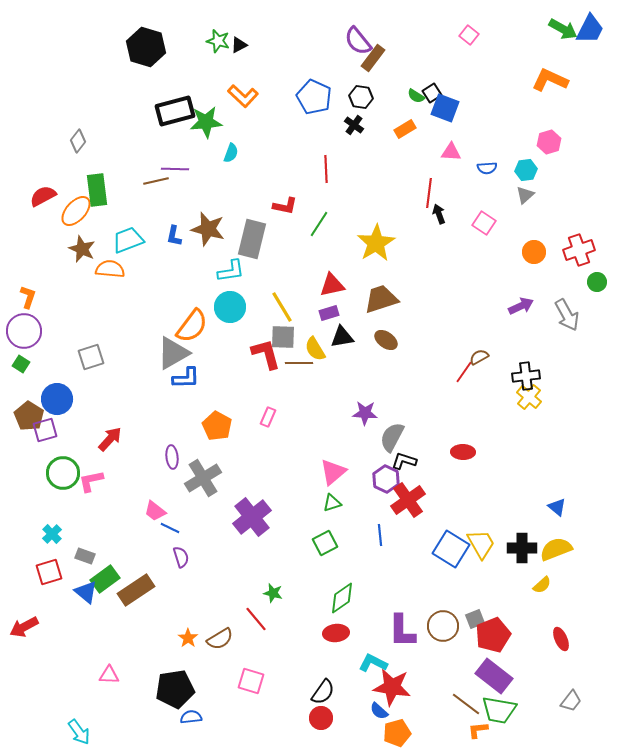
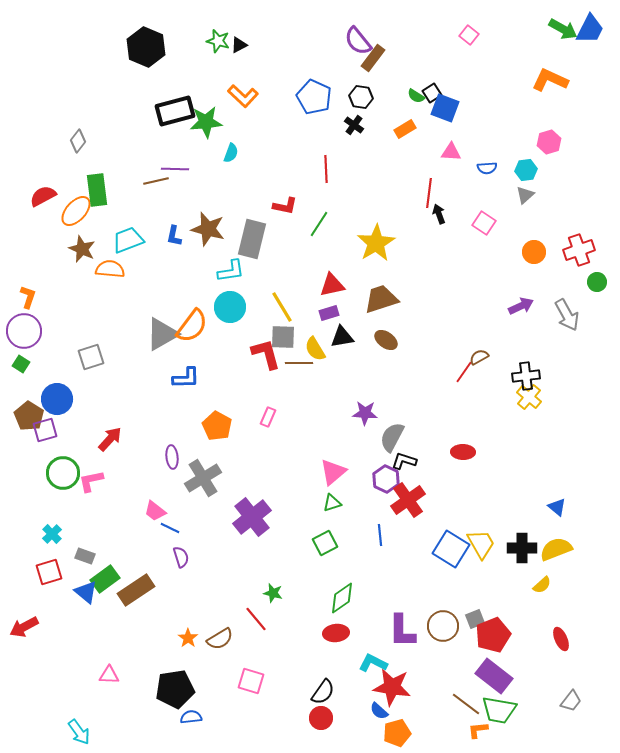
black hexagon at (146, 47): rotated 6 degrees clockwise
gray triangle at (173, 353): moved 11 px left, 19 px up
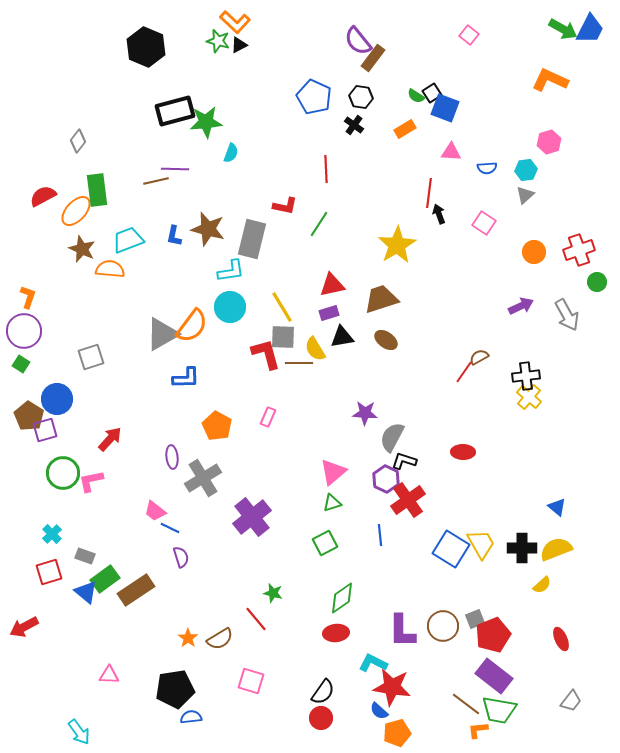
orange L-shape at (243, 96): moved 8 px left, 74 px up
yellow star at (376, 243): moved 21 px right, 2 px down
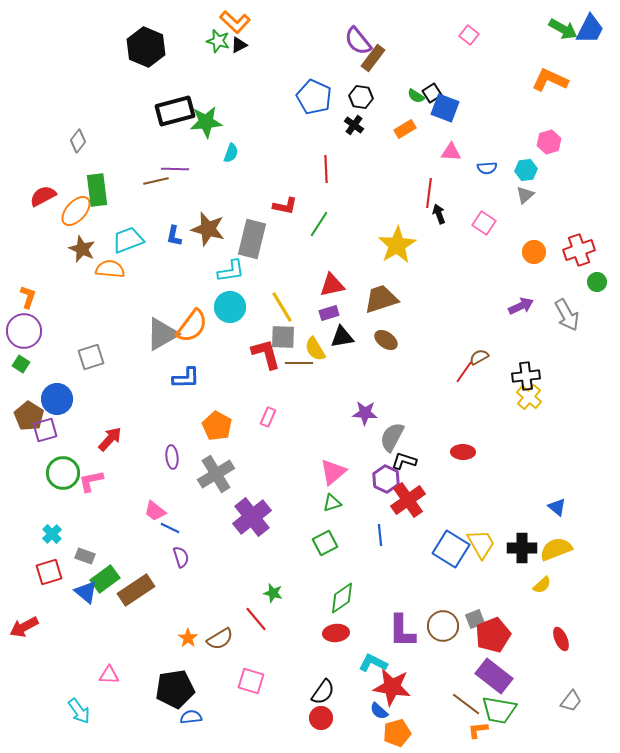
gray cross at (203, 478): moved 13 px right, 4 px up
cyan arrow at (79, 732): moved 21 px up
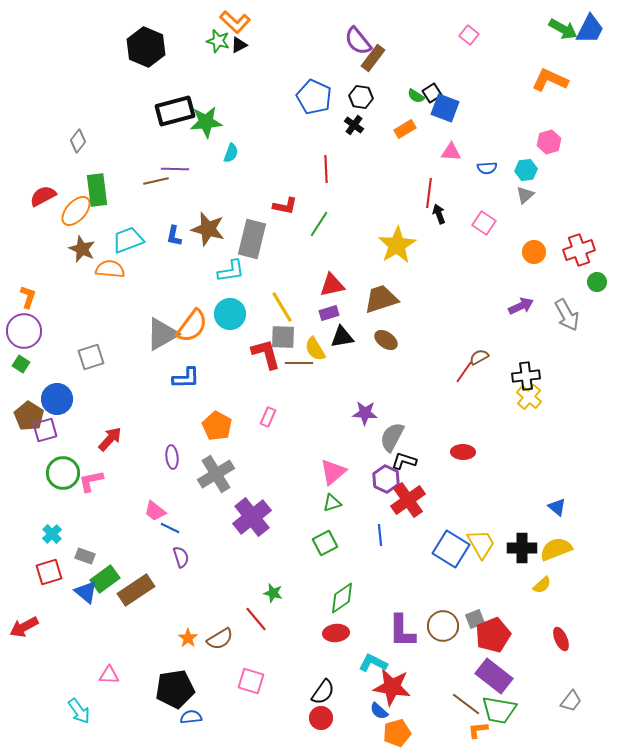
cyan circle at (230, 307): moved 7 px down
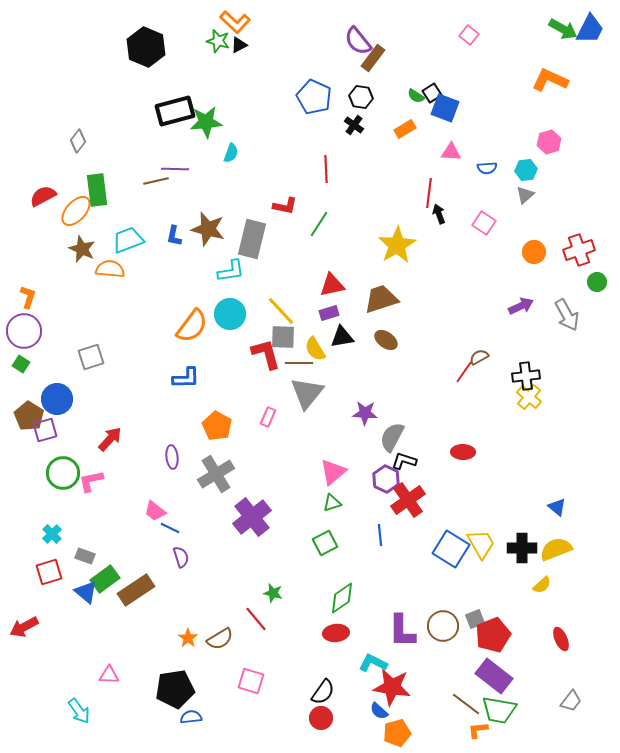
yellow line at (282, 307): moved 1 px left, 4 px down; rotated 12 degrees counterclockwise
gray triangle at (162, 334): moved 145 px right, 59 px down; rotated 21 degrees counterclockwise
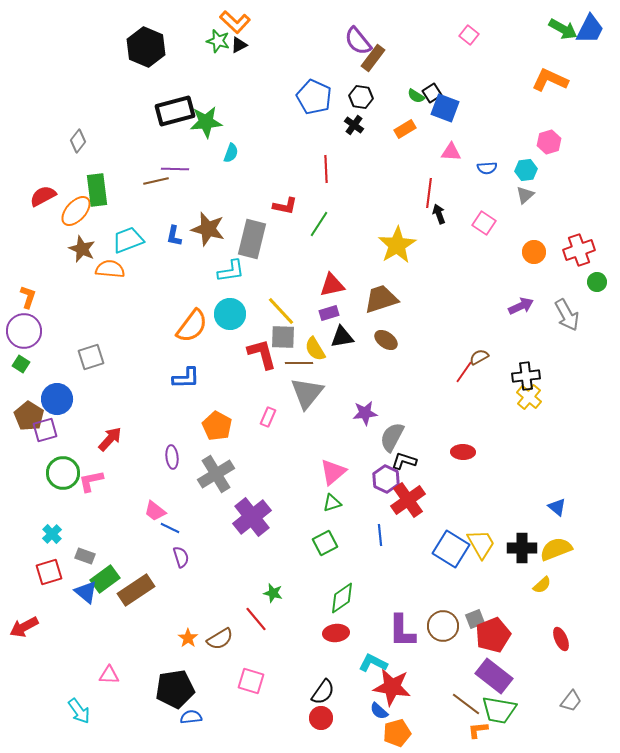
red L-shape at (266, 354): moved 4 px left
purple star at (365, 413): rotated 10 degrees counterclockwise
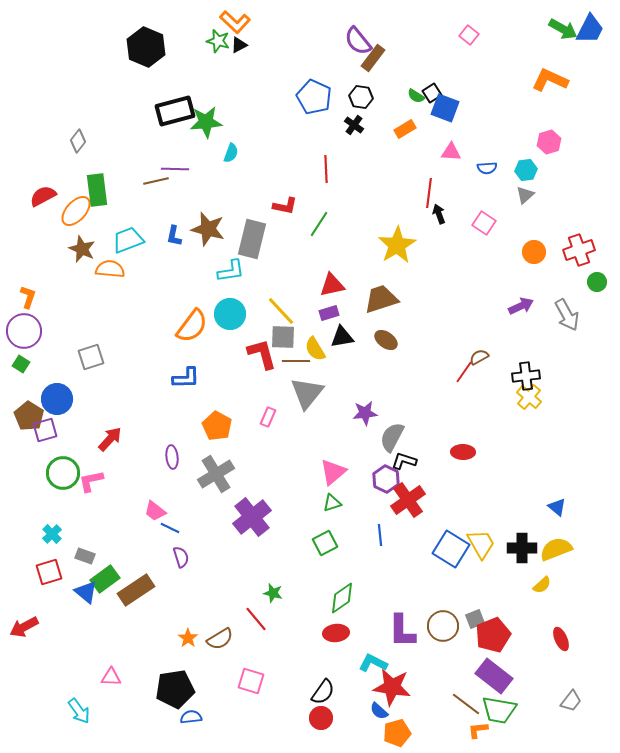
brown line at (299, 363): moved 3 px left, 2 px up
pink triangle at (109, 675): moved 2 px right, 2 px down
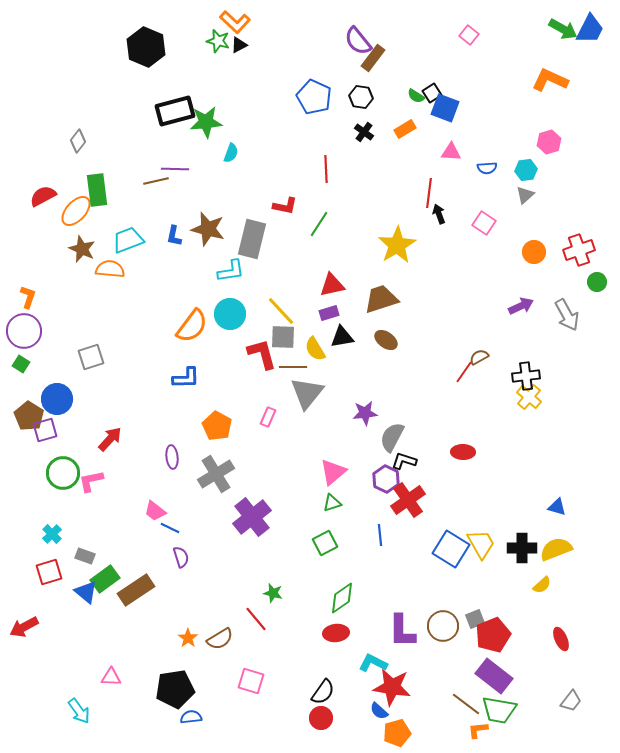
black cross at (354, 125): moved 10 px right, 7 px down
brown line at (296, 361): moved 3 px left, 6 px down
blue triangle at (557, 507): rotated 24 degrees counterclockwise
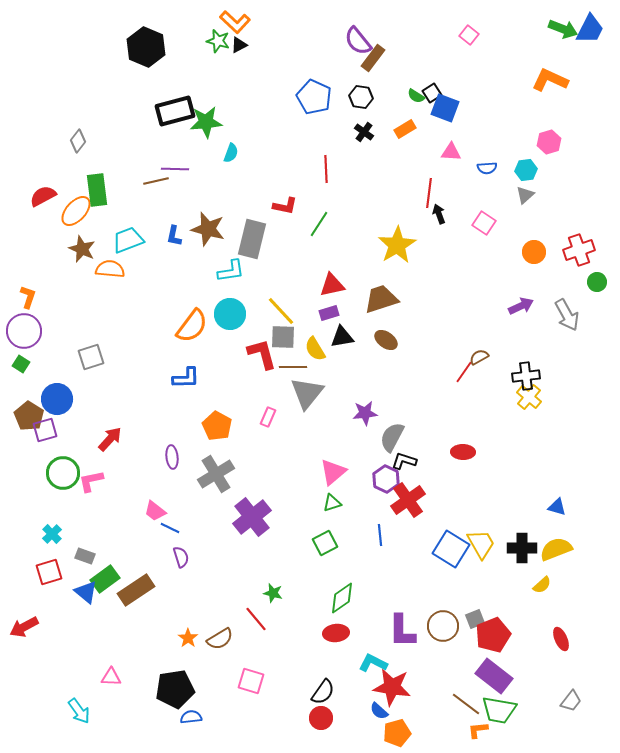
green arrow at (563, 29): rotated 8 degrees counterclockwise
